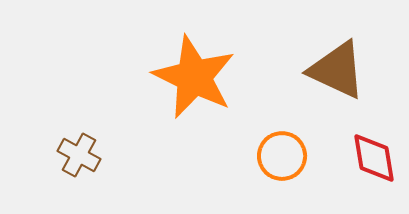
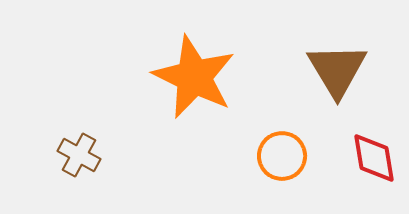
brown triangle: rotated 34 degrees clockwise
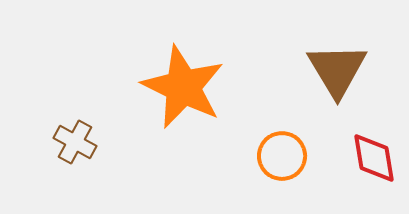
orange star: moved 11 px left, 10 px down
brown cross: moved 4 px left, 13 px up
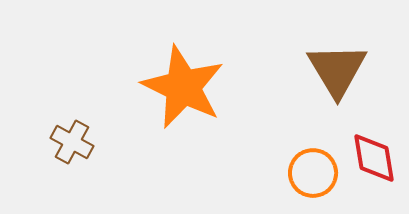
brown cross: moved 3 px left
orange circle: moved 31 px right, 17 px down
